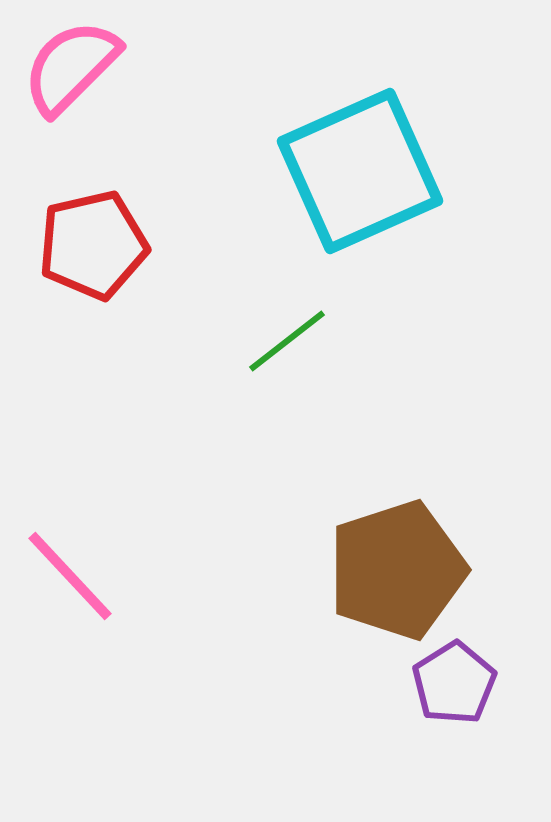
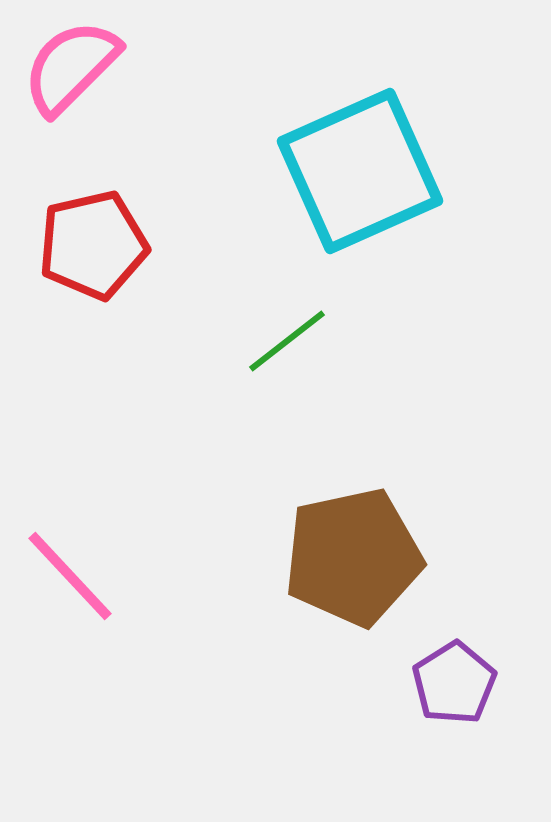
brown pentagon: moved 44 px left, 13 px up; rotated 6 degrees clockwise
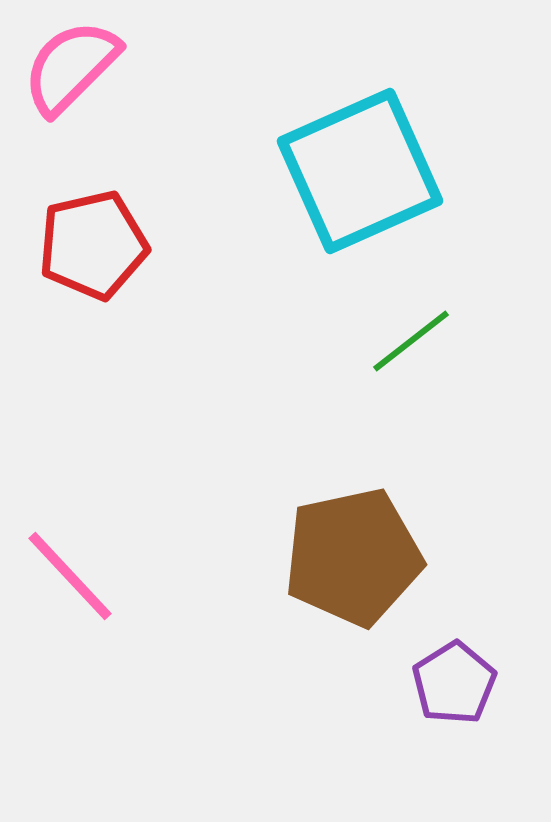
green line: moved 124 px right
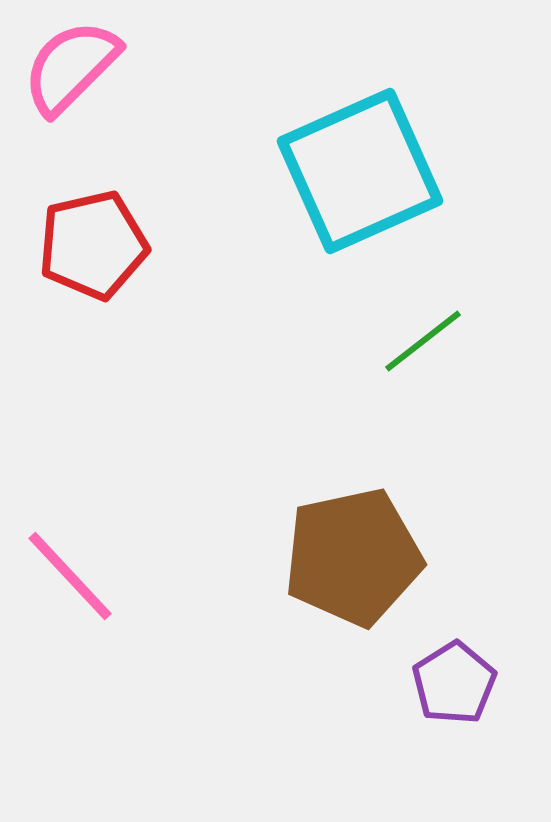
green line: moved 12 px right
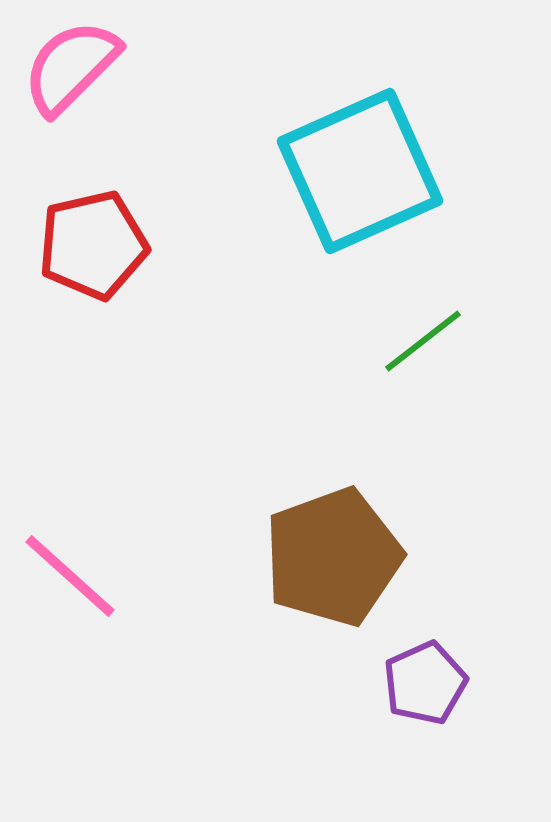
brown pentagon: moved 20 px left; rotated 8 degrees counterclockwise
pink line: rotated 5 degrees counterclockwise
purple pentagon: moved 29 px left; rotated 8 degrees clockwise
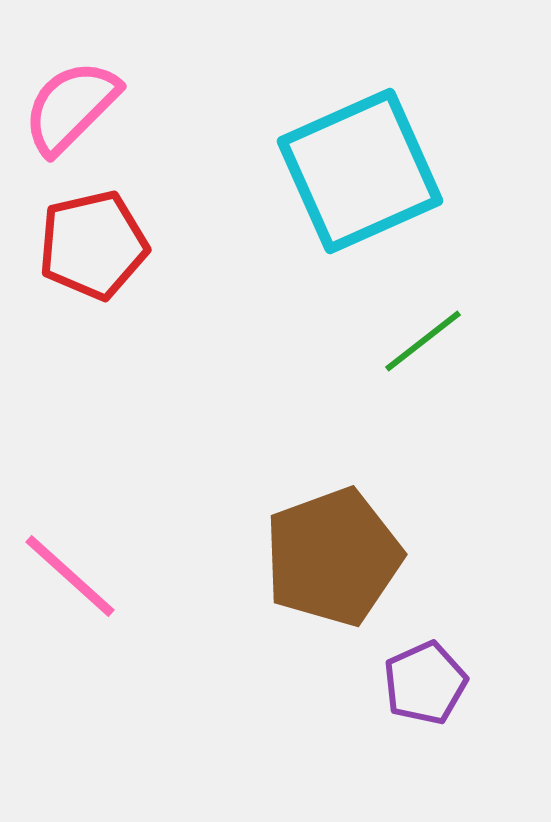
pink semicircle: moved 40 px down
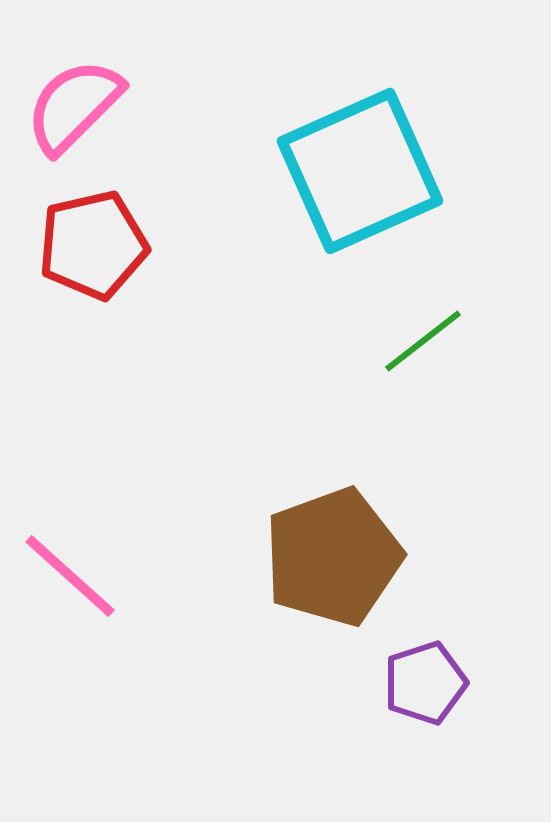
pink semicircle: moved 3 px right, 1 px up
purple pentagon: rotated 6 degrees clockwise
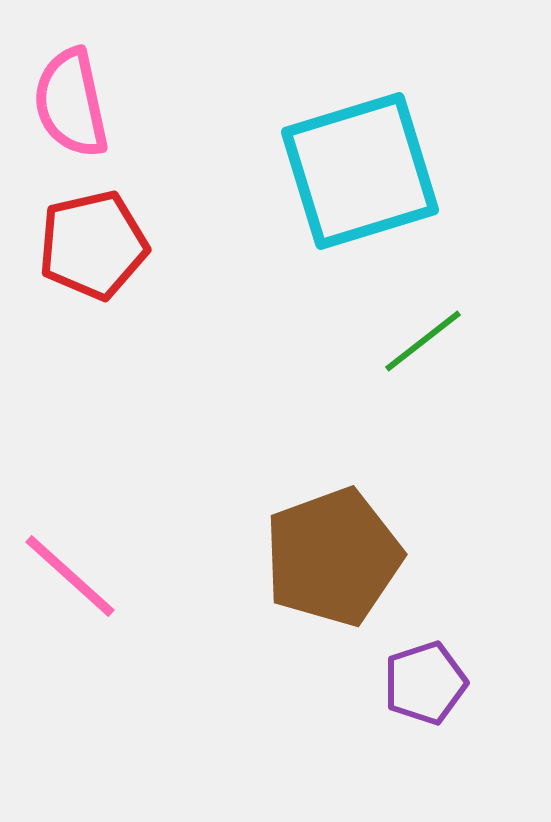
pink semicircle: moved 3 px left, 3 px up; rotated 57 degrees counterclockwise
cyan square: rotated 7 degrees clockwise
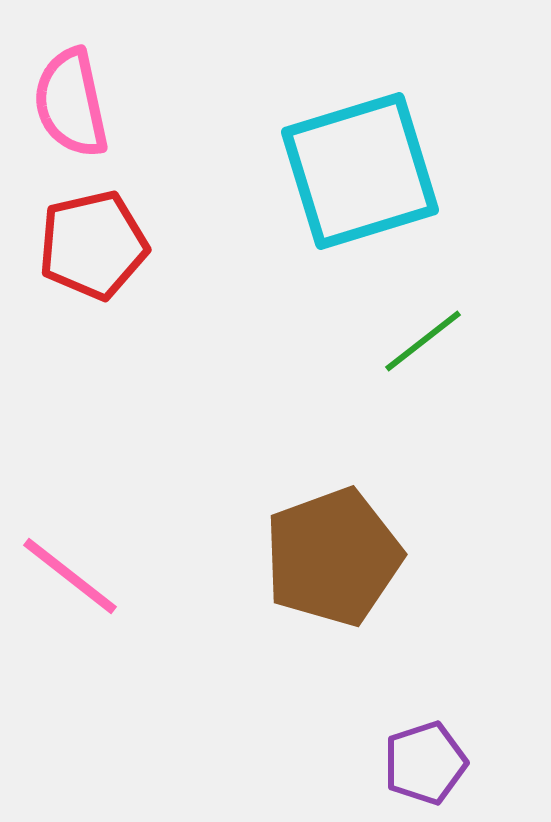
pink line: rotated 4 degrees counterclockwise
purple pentagon: moved 80 px down
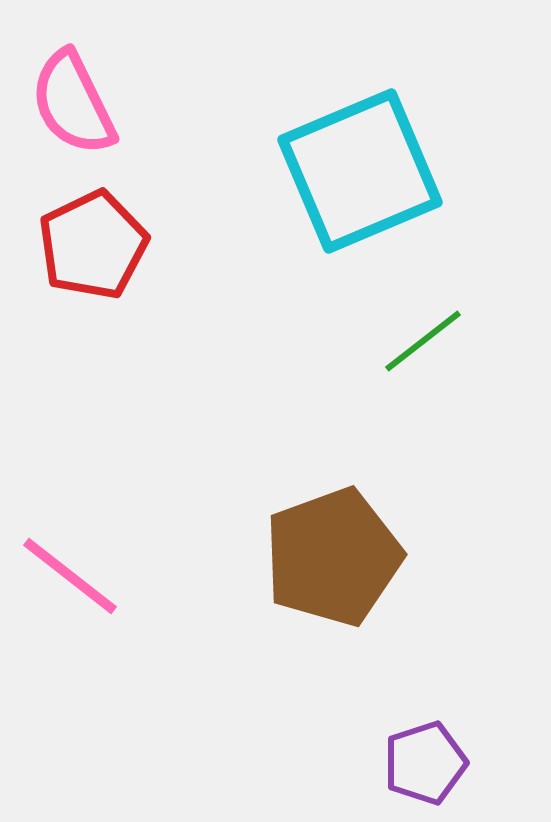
pink semicircle: moved 2 px right; rotated 14 degrees counterclockwise
cyan square: rotated 6 degrees counterclockwise
red pentagon: rotated 13 degrees counterclockwise
